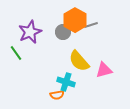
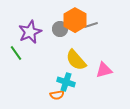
gray circle: moved 3 px left, 3 px up
yellow semicircle: moved 3 px left, 1 px up
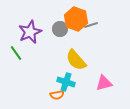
orange hexagon: moved 1 px right, 1 px up; rotated 10 degrees counterclockwise
pink triangle: moved 13 px down
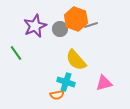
purple star: moved 5 px right, 6 px up
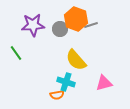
purple star: moved 2 px left, 1 px up; rotated 20 degrees clockwise
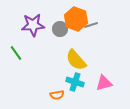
cyan cross: moved 9 px right
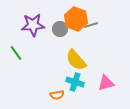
pink triangle: moved 2 px right
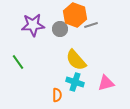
orange hexagon: moved 1 px left, 4 px up
green line: moved 2 px right, 9 px down
orange semicircle: rotated 80 degrees counterclockwise
